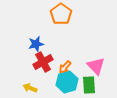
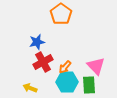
blue star: moved 1 px right, 2 px up
cyan hexagon: rotated 15 degrees clockwise
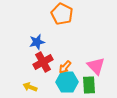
orange pentagon: moved 1 px right; rotated 10 degrees counterclockwise
yellow arrow: moved 1 px up
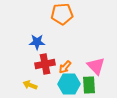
orange pentagon: rotated 30 degrees counterclockwise
blue star: rotated 14 degrees clockwise
red cross: moved 2 px right, 2 px down; rotated 18 degrees clockwise
cyan hexagon: moved 2 px right, 2 px down
yellow arrow: moved 2 px up
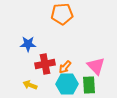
blue star: moved 9 px left, 2 px down
cyan hexagon: moved 2 px left
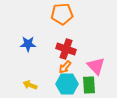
red cross: moved 21 px right, 15 px up; rotated 30 degrees clockwise
